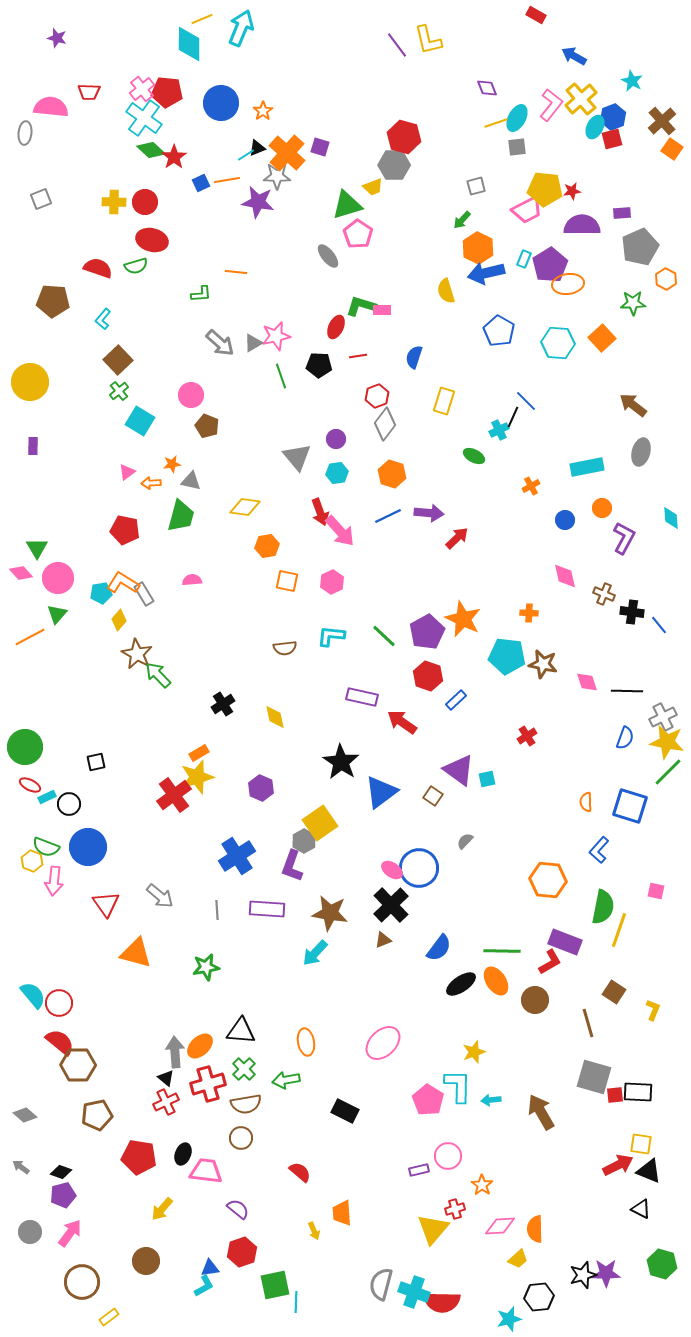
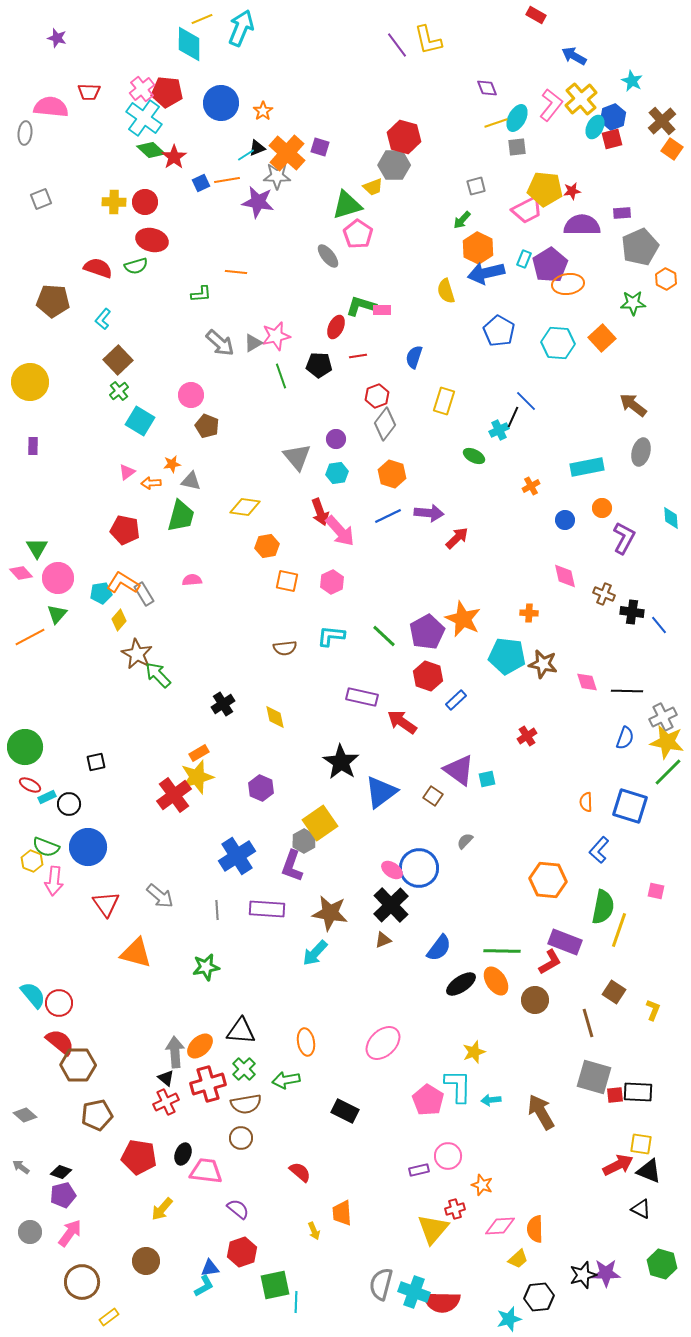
orange star at (482, 1185): rotated 15 degrees counterclockwise
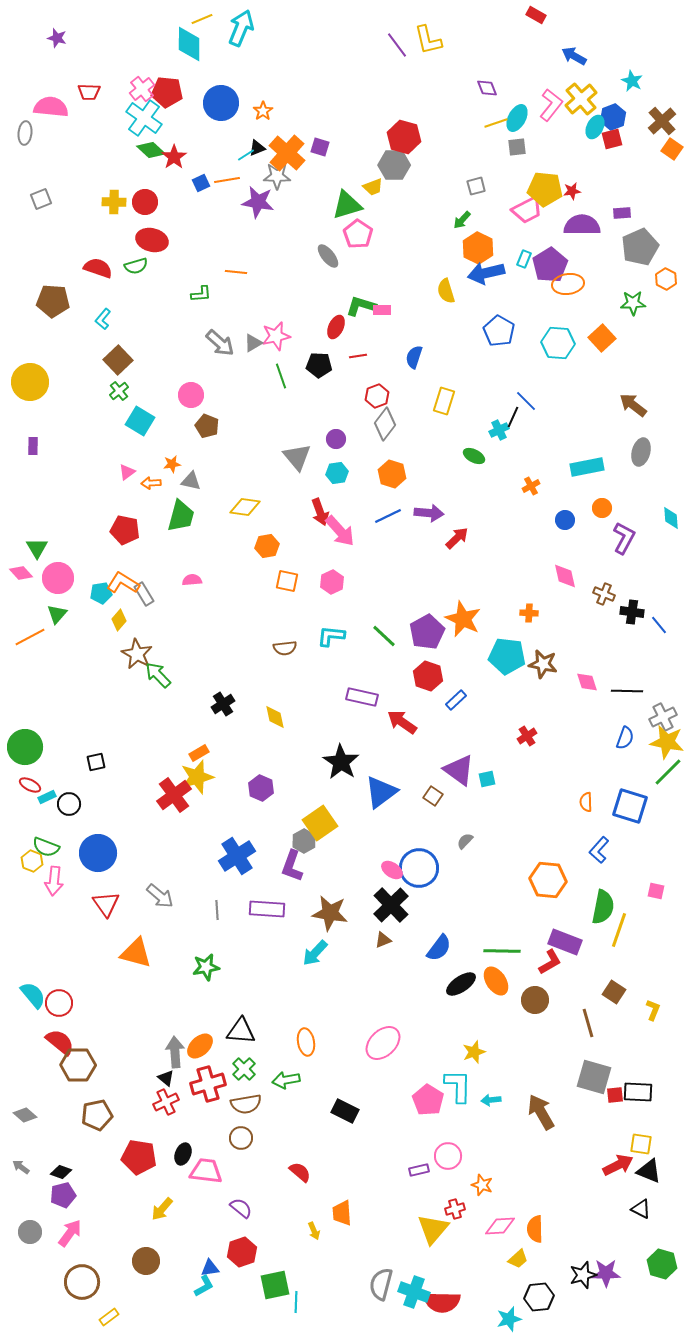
blue circle at (88, 847): moved 10 px right, 6 px down
purple semicircle at (238, 1209): moved 3 px right, 1 px up
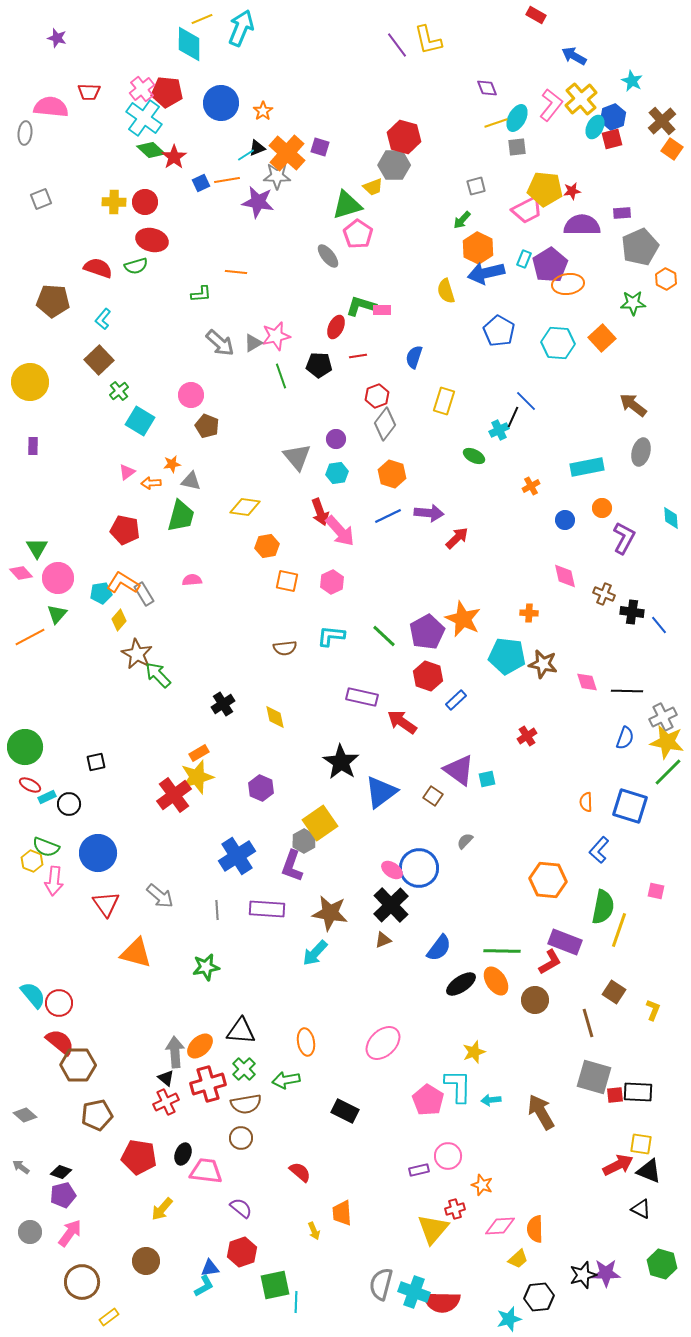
brown square at (118, 360): moved 19 px left
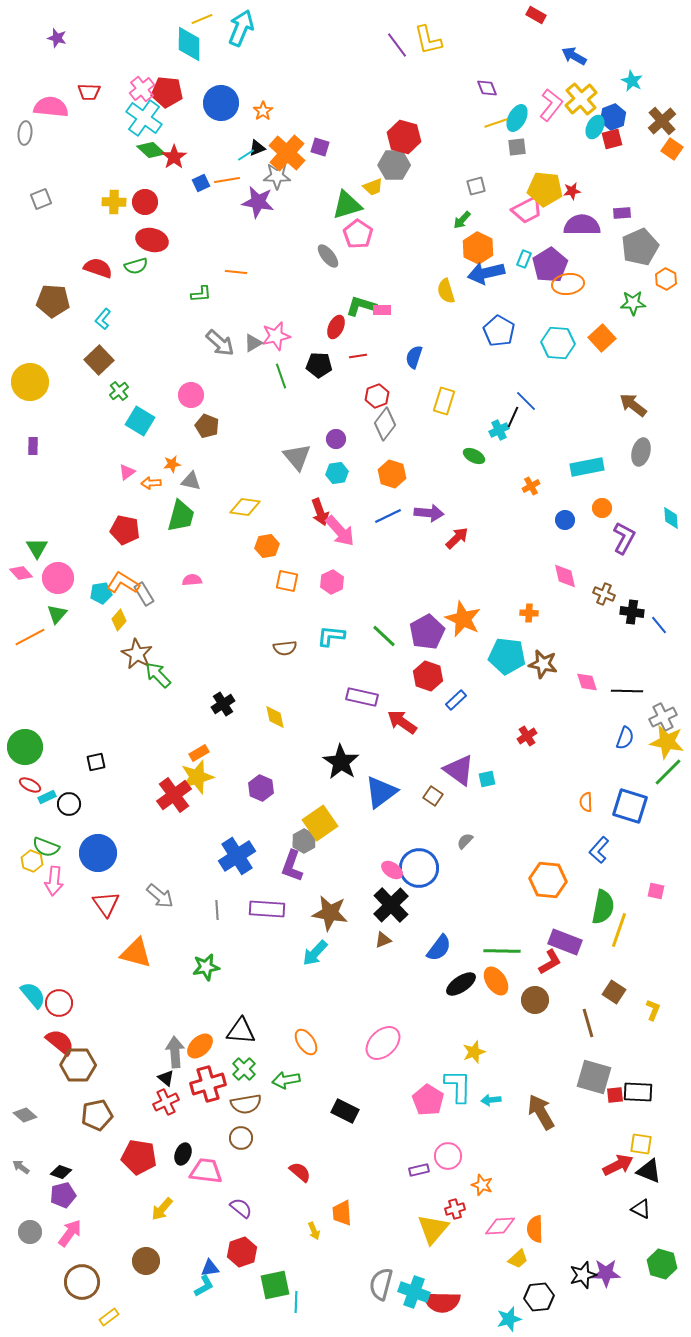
orange ellipse at (306, 1042): rotated 24 degrees counterclockwise
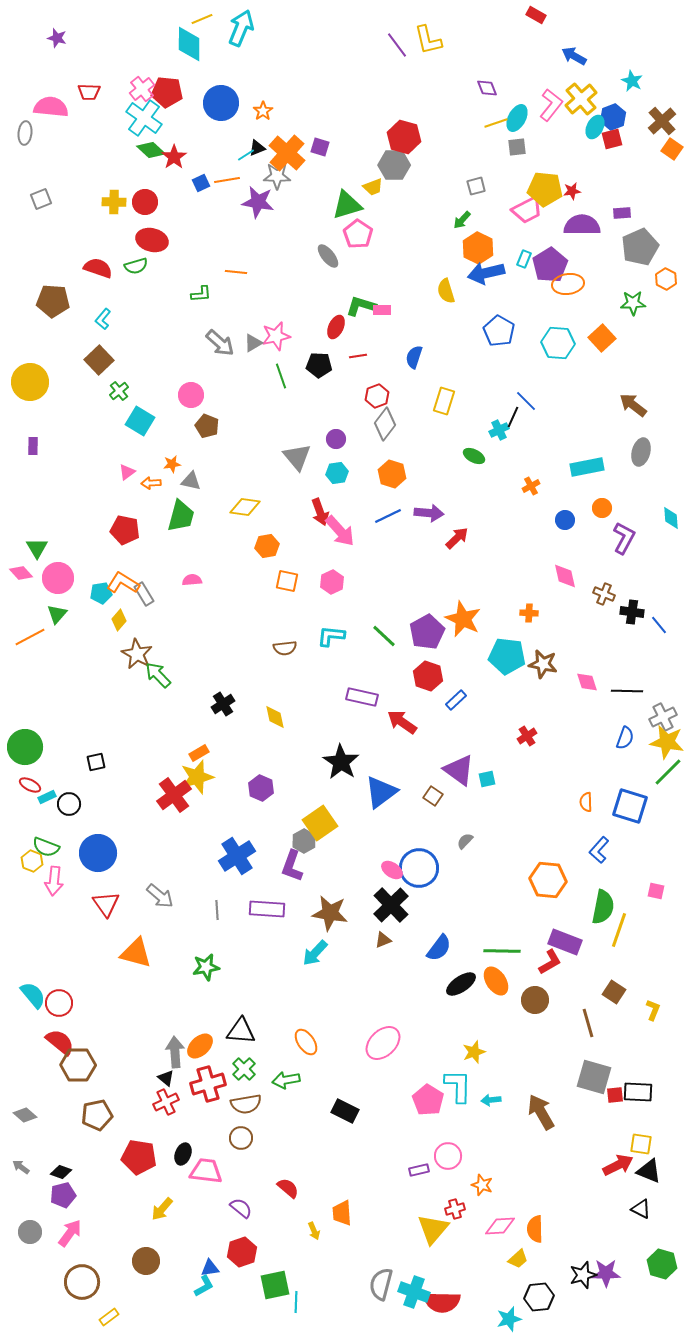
red semicircle at (300, 1172): moved 12 px left, 16 px down
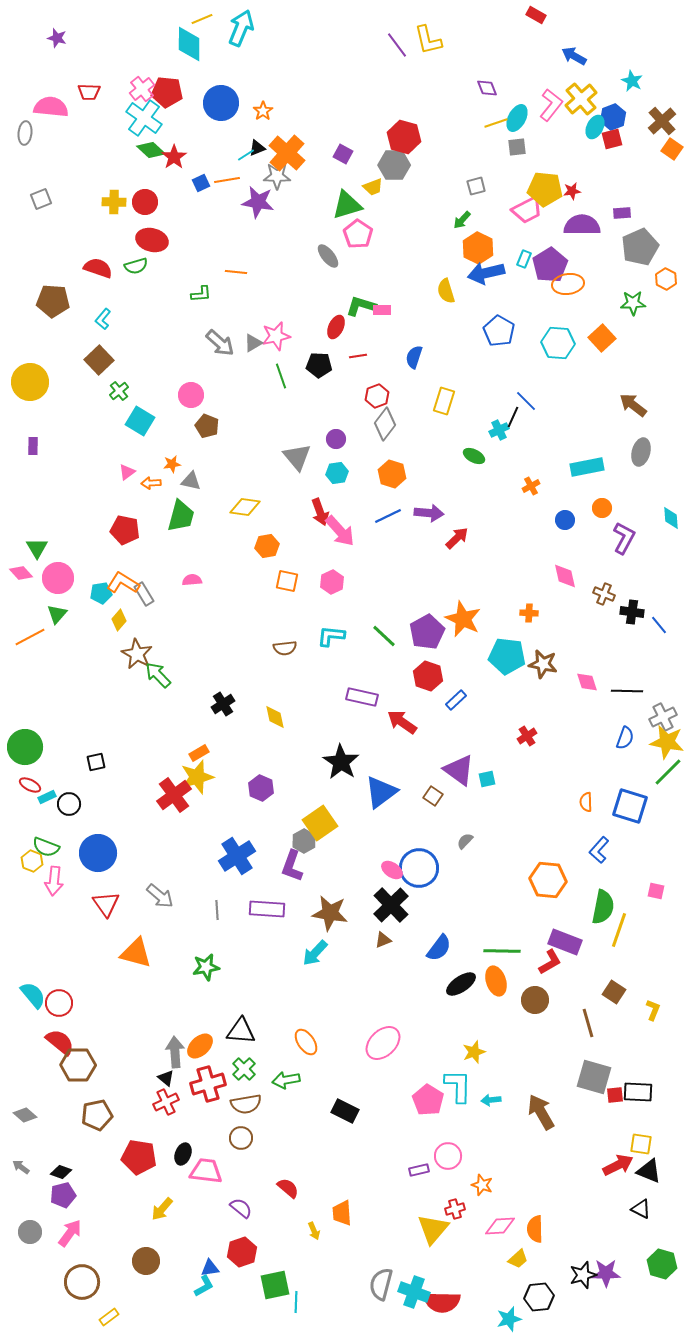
purple square at (320, 147): moved 23 px right, 7 px down; rotated 12 degrees clockwise
orange ellipse at (496, 981): rotated 16 degrees clockwise
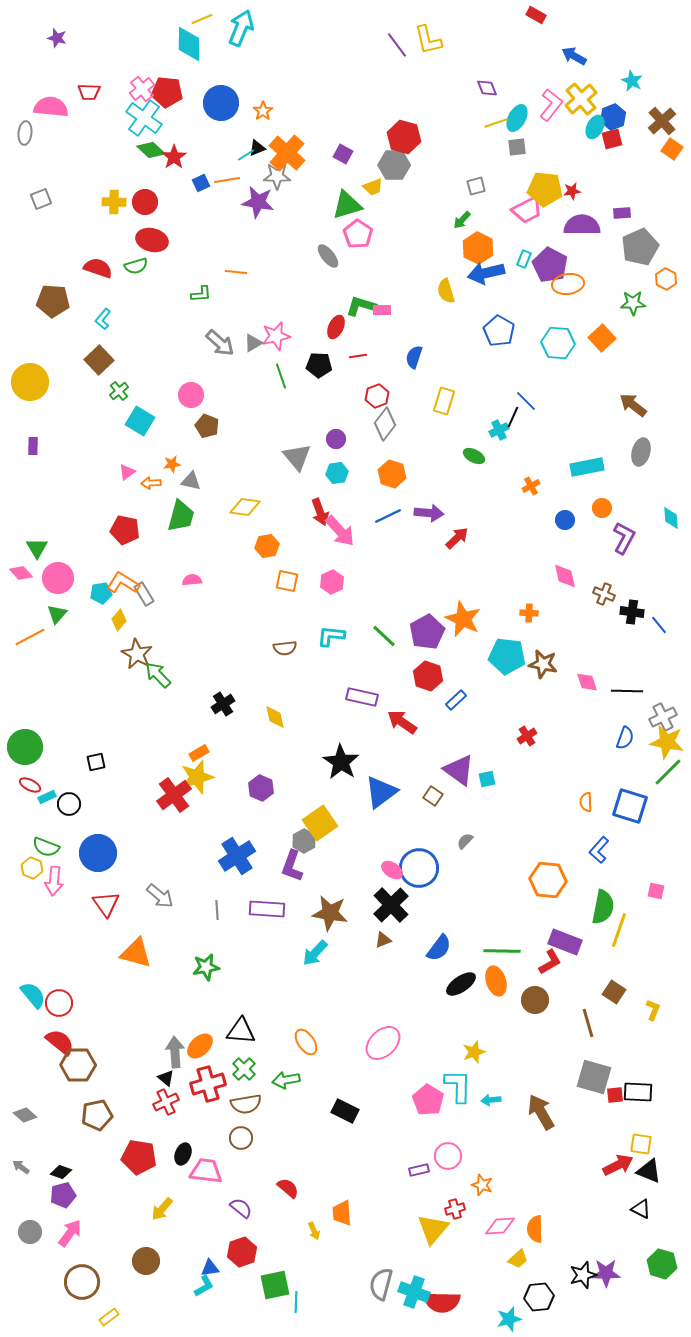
purple pentagon at (550, 265): rotated 12 degrees counterclockwise
yellow hexagon at (32, 861): moved 7 px down
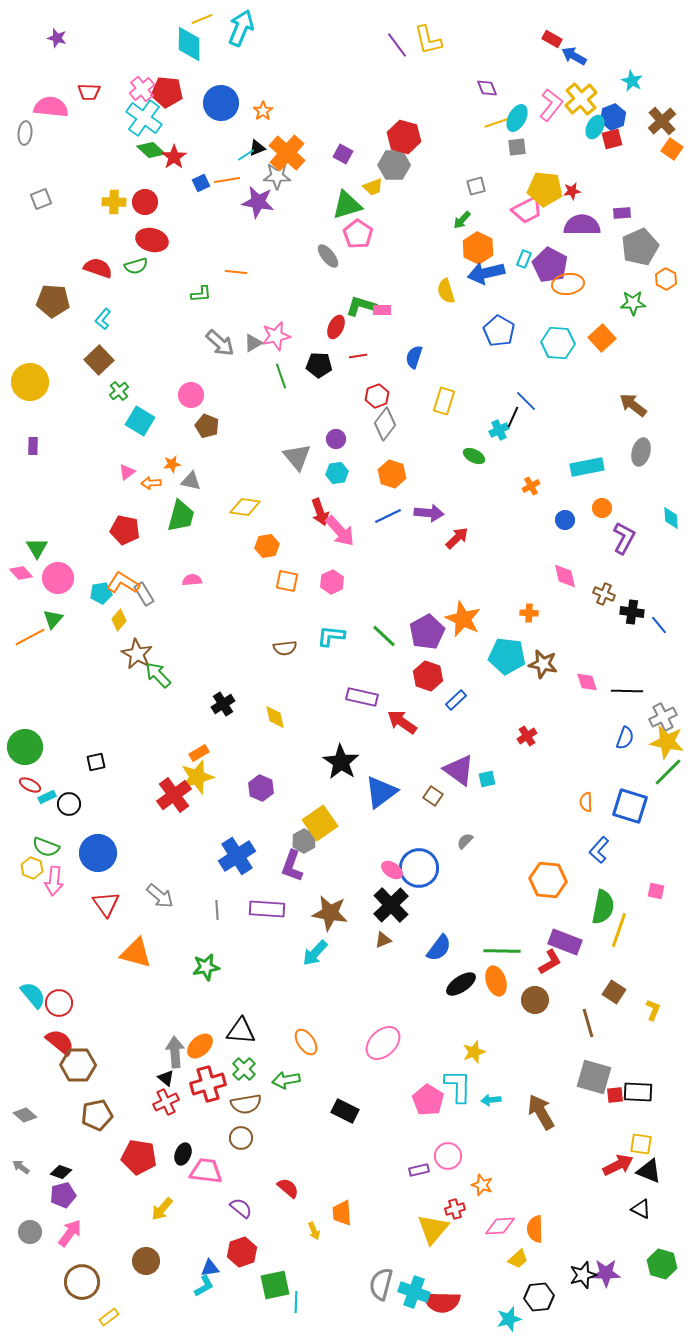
red rectangle at (536, 15): moved 16 px right, 24 px down
green triangle at (57, 614): moved 4 px left, 5 px down
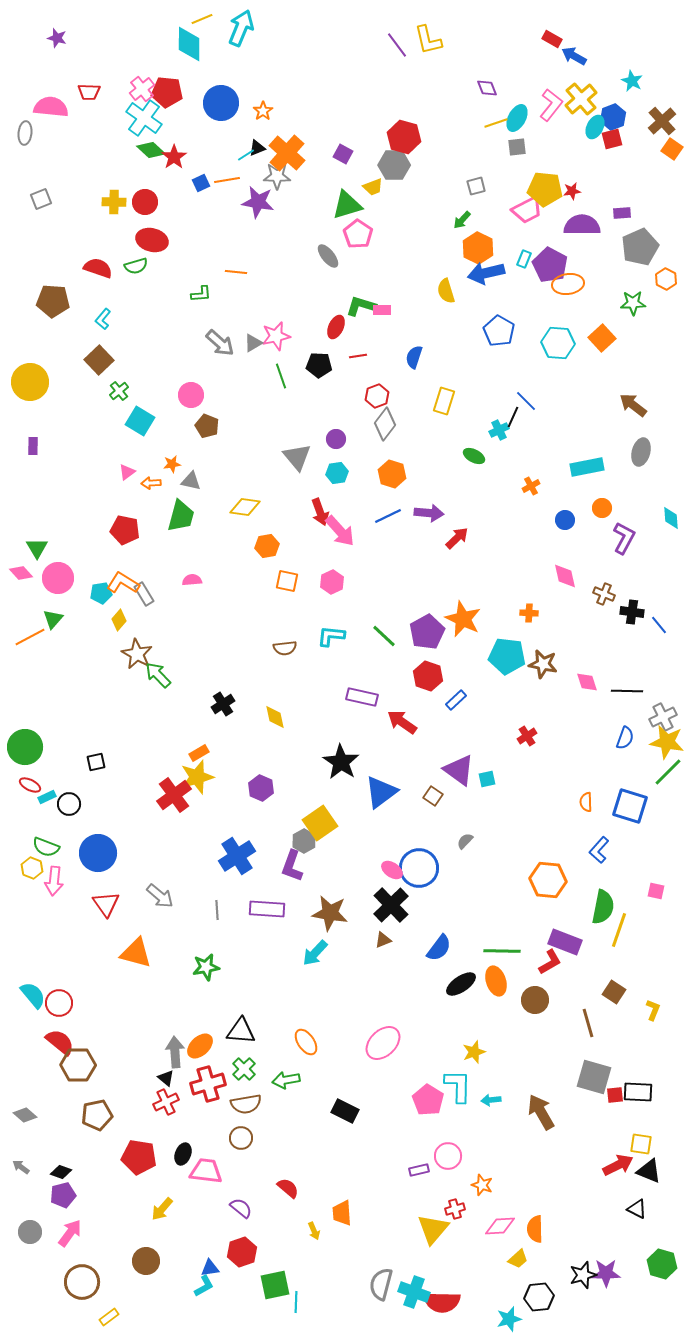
black triangle at (641, 1209): moved 4 px left
